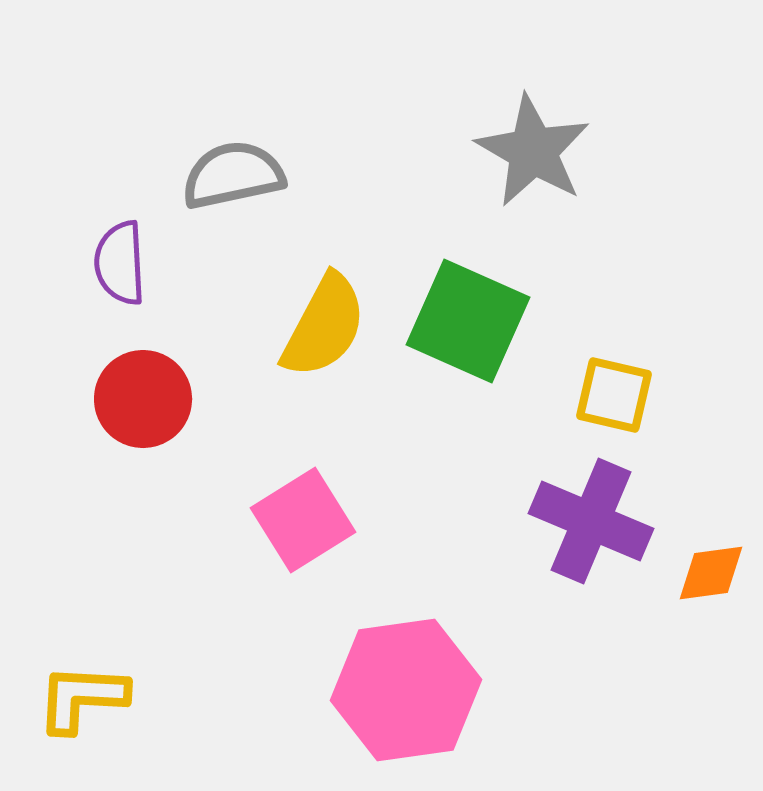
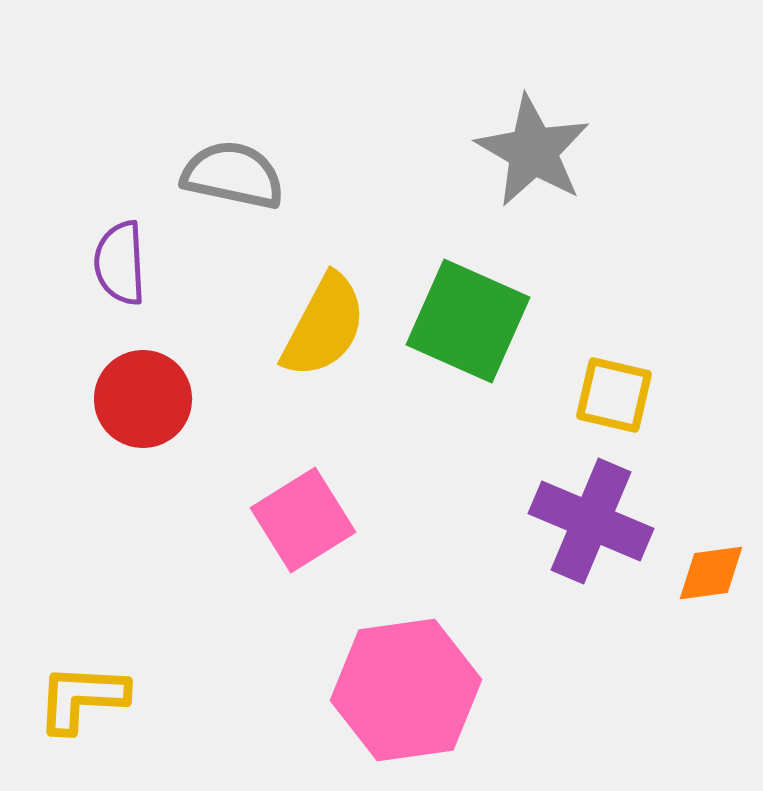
gray semicircle: rotated 24 degrees clockwise
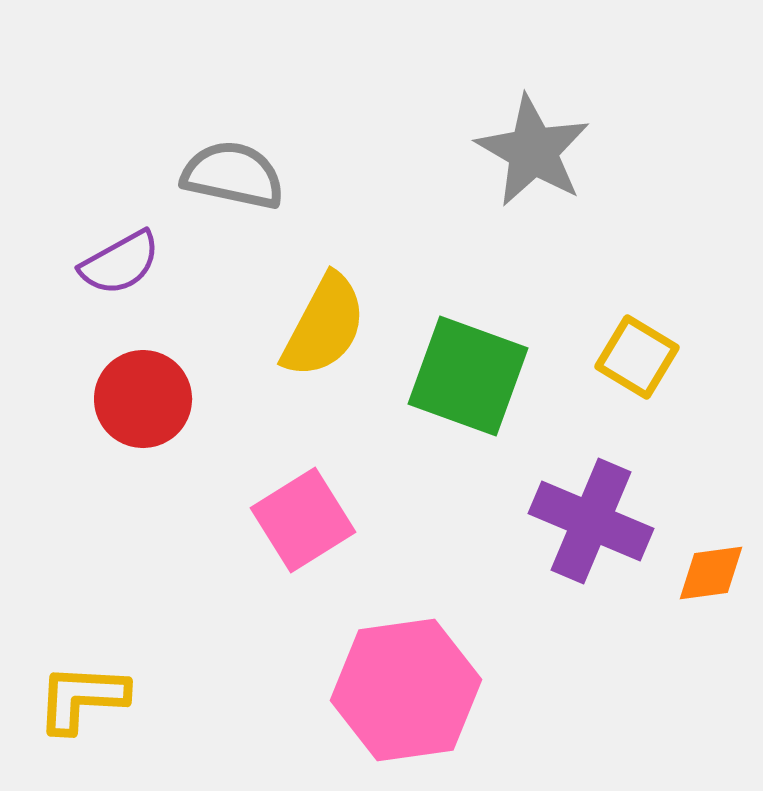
purple semicircle: rotated 116 degrees counterclockwise
green square: moved 55 px down; rotated 4 degrees counterclockwise
yellow square: moved 23 px right, 38 px up; rotated 18 degrees clockwise
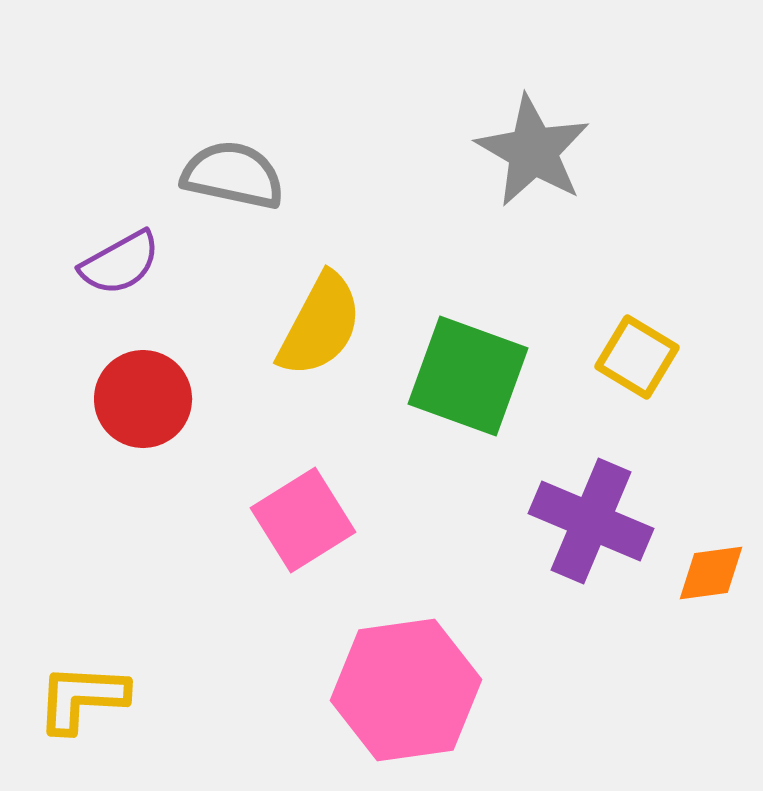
yellow semicircle: moved 4 px left, 1 px up
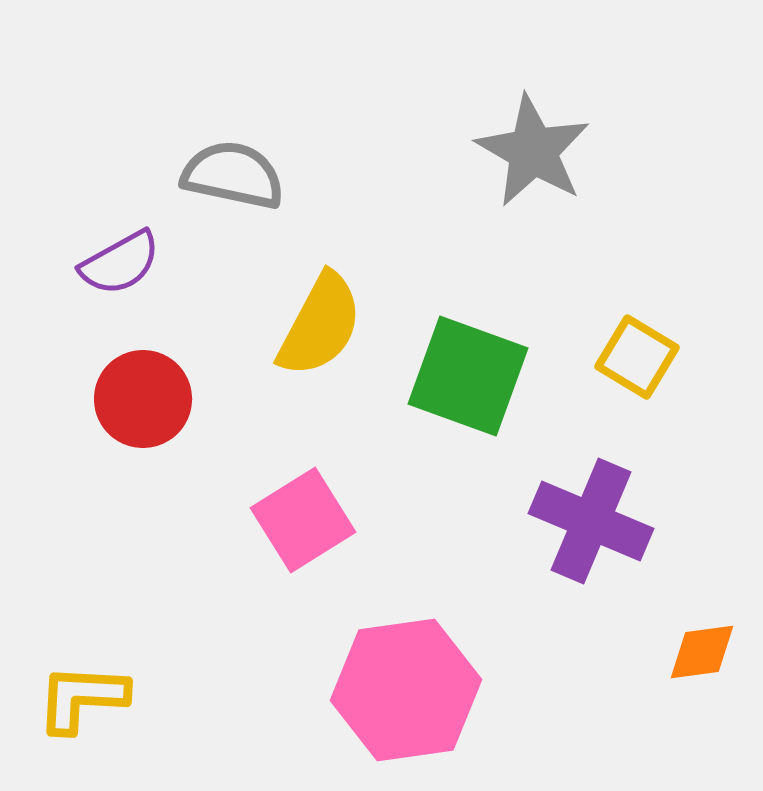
orange diamond: moved 9 px left, 79 px down
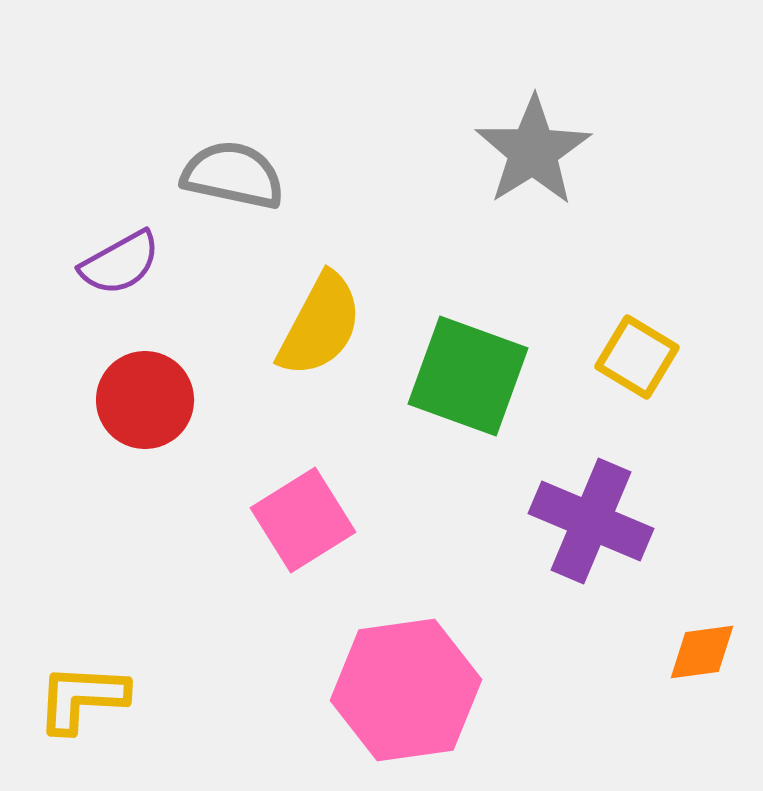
gray star: rotated 10 degrees clockwise
red circle: moved 2 px right, 1 px down
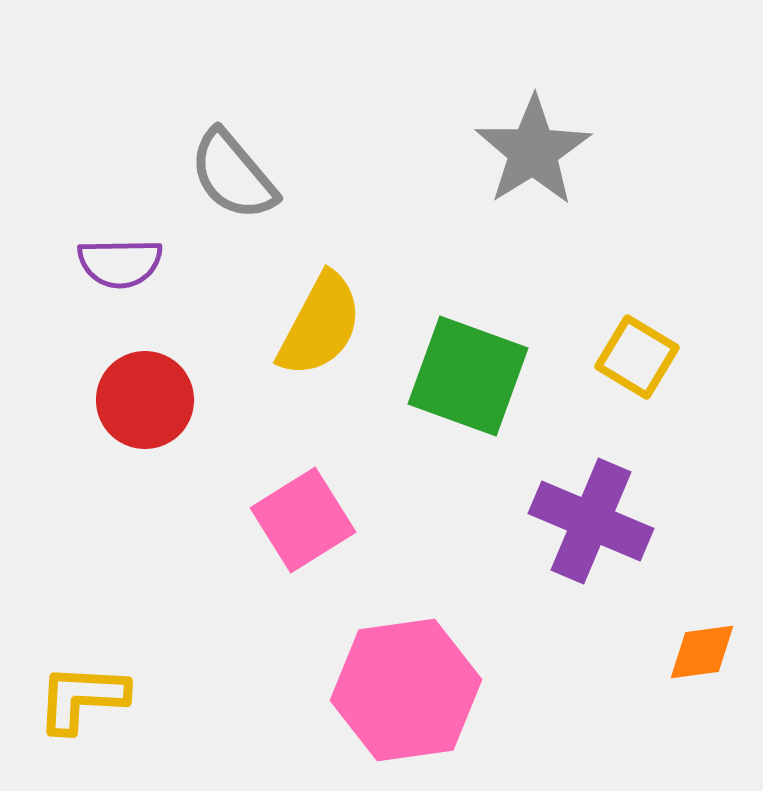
gray semicircle: rotated 142 degrees counterclockwise
purple semicircle: rotated 28 degrees clockwise
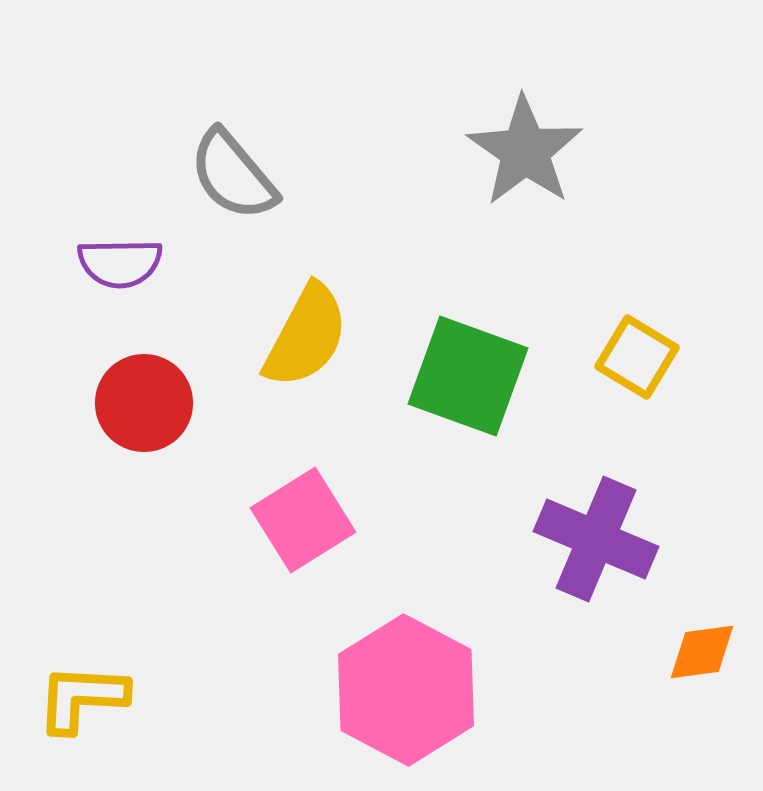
gray star: moved 8 px left; rotated 5 degrees counterclockwise
yellow semicircle: moved 14 px left, 11 px down
red circle: moved 1 px left, 3 px down
purple cross: moved 5 px right, 18 px down
pink hexagon: rotated 24 degrees counterclockwise
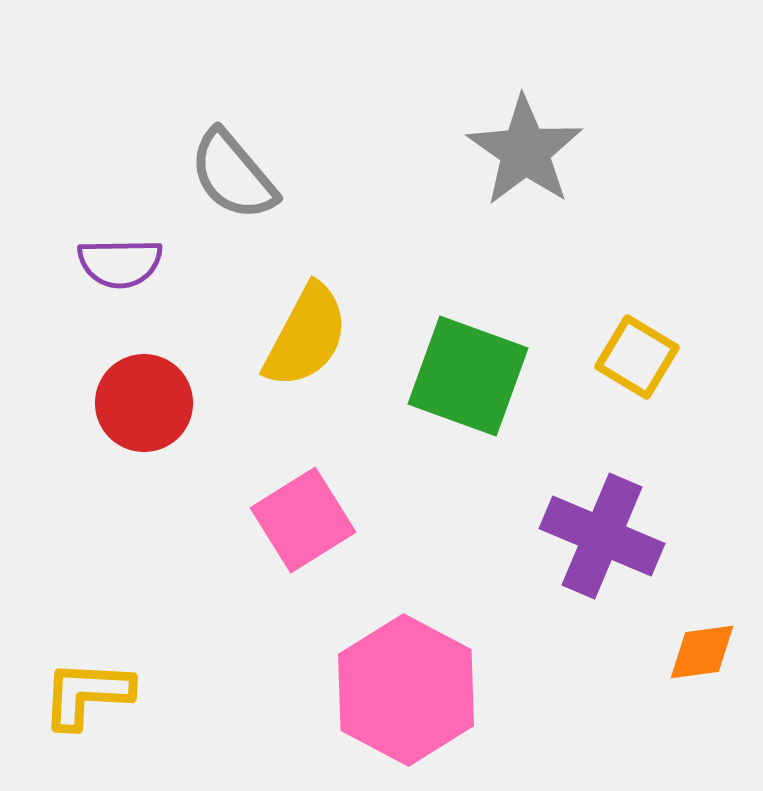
purple cross: moved 6 px right, 3 px up
yellow L-shape: moved 5 px right, 4 px up
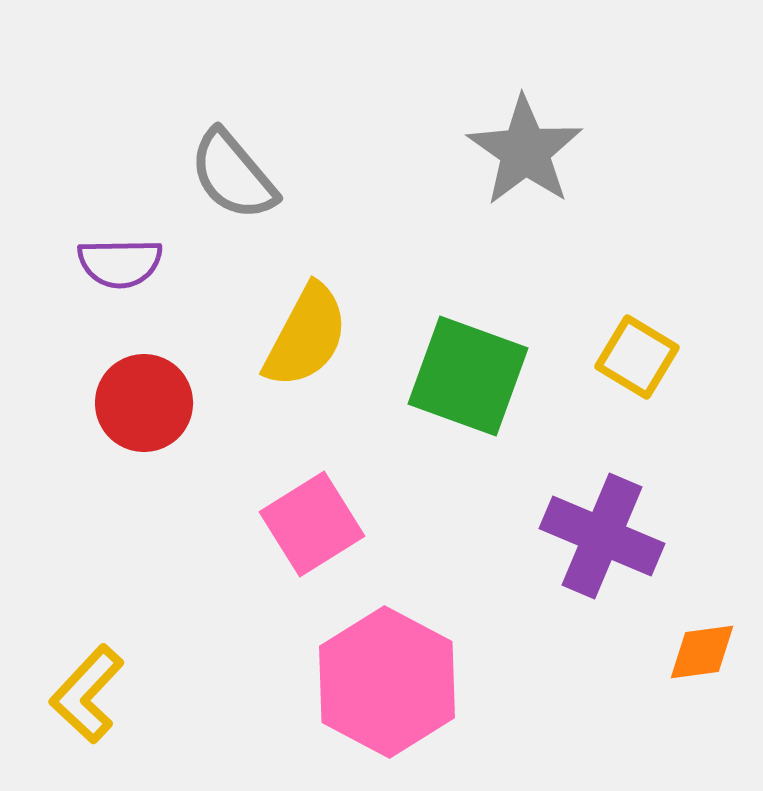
pink square: moved 9 px right, 4 px down
pink hexagon: moved 19 px left, 8 px up
yellow L-shape: rotated 50 degrees counterclockwise
